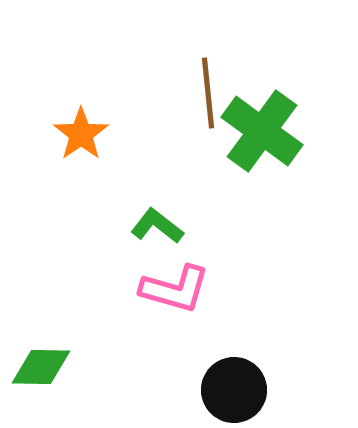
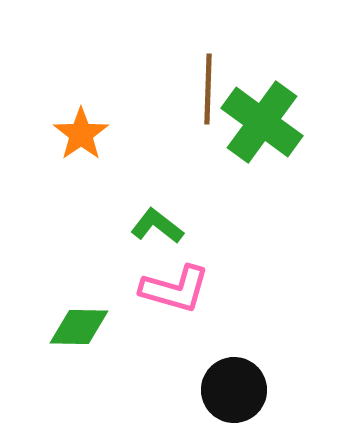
brown line: moved 4 px up; rotated 8 degrees clockwise
green cross: moved 9 px up
green diamond: moved 38 px right, 40 px up
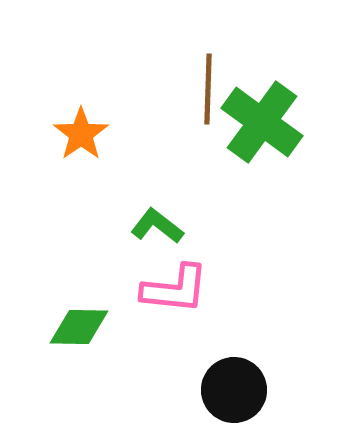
pink L-shape: rotated 10 degrees counterclockwise
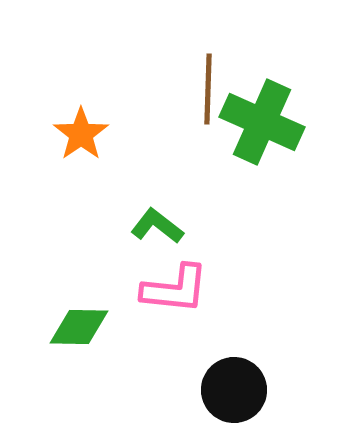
green cross: rotated 12 degrees counterclockwise
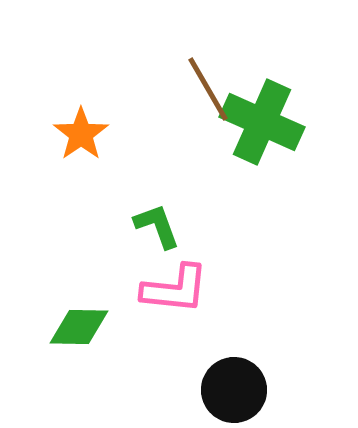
brown line: rotated 32 degrees counterclockwise
green L-shape: rotated 32 degrees clockwise
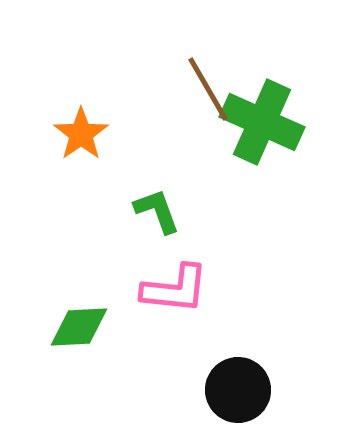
green L-shape: moved 15 px up
green diamond: rotated 4 degrees counterclockwise
black circle: moved 4 px right
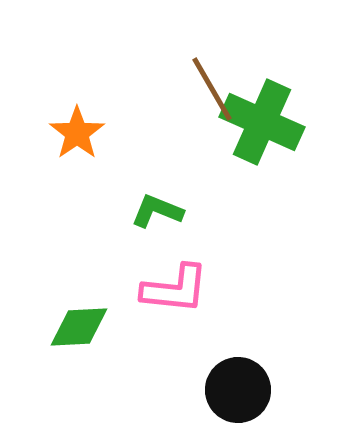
brown line: moved 4 px right
orange star: moved 4 px left, 1 px up
green L-shape: rotated 48 degrees counterclockwise
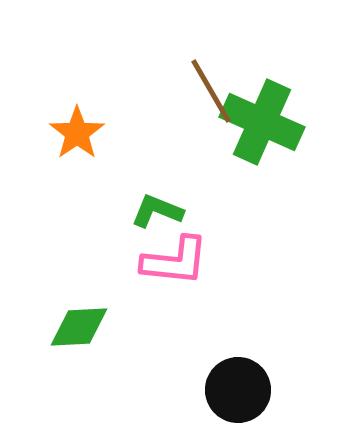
brown line: moved 1 px left, 2 px down
pink L-shape: moved 28 px up
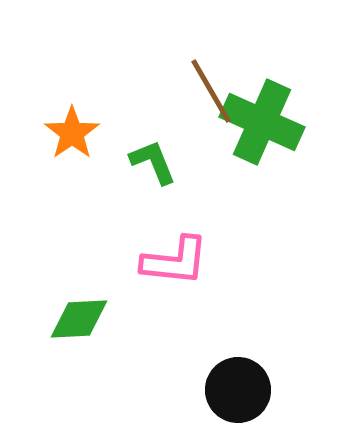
orange star: moved 5 px left
green L-shape: moved 4 px left, 49 px up; rotated 46 degrees clockwise
green diamond: moved 8 px up
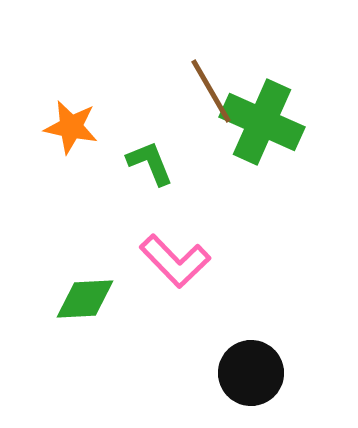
orange star: moved 1 px left, 6 px up; rotated 26 degrees counterclockwise
green L-shape: moved 3 px left, 1 px down
pink L-shape: rotated 40 degrees clockwise
green diamond: moved 6 px right, 20 px up
black circle: moved 13 px right, 17 px up
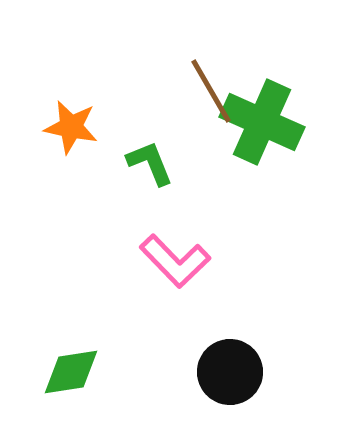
green diamond: moved 14 px left, 73 px down; rotated 6 degrees counterclockwise
black circle: moved 21 px left, 1 px up
